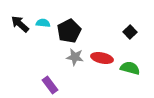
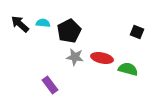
black square: moved 7 px right; rotated 24 degrees counterclockwise
green semicircle: moved 2 px left, 1 px down
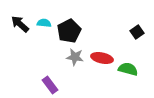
cyan semicircle: moved 1 px right
black square: rotated 32 degrees clockwise
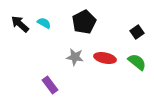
cyan semicircle: rotated 24 degrees clockwise
black pentagon: moved 15 px right, 9 px up
red ellipse: moved 3 px right
green semicircle: moved 9 px right, 7 px up; rotated 24 degrees clockwise
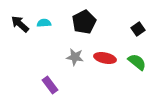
cyan semicircle: rotated 32 degrees counterclockwise
black square: moved 1 px right, 3 px up
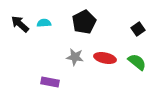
purple rectangle: moved 3 px up; rotated 42 degrees counterclockwise
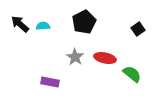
cyan semicircle: moved 1 px left, 3 px down
gray star: rotated 24 degrees clockwise
green semicircle: moved 5 px left, 12 px down
